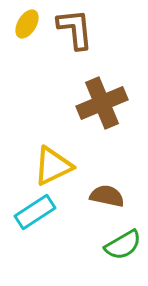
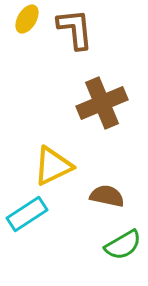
yellow ellipse: moved 5 px up
cyan rectangle: moved 8 px left, 2 px down
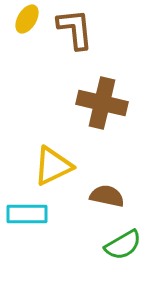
brown cross: rotated 36 degrees clockwise
cyan rectangle: rotated 33 degrees clockwise
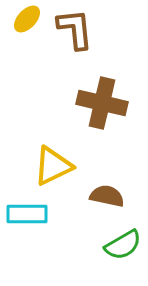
yellow ellipse: rotated 12 degrees clockwise
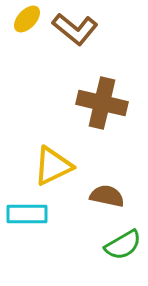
brown L-shape: rotated 135 degrees clockwise
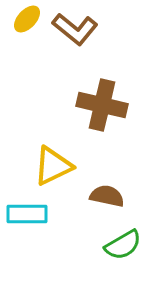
brown cross: moved 2 px down
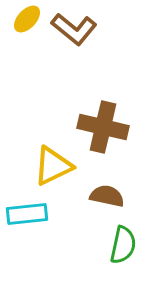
brown L-shape: moved 1 px left
brown cross: moved 1 px right, 22 px down
cyan rectangle: rotated 6 degrees counterclockwise
green semicircle: rotated 48 degrees counterclockwise
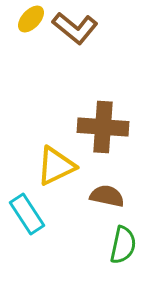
yellow ellipse: moved 4 px right
brown L-shape: moved 1 px right, 1 px up
brown cross: rotated 9 degrees counterclockwise
yellow triangle: moved 3 px right
cyan rectangle: rotated 63 degrees clockwise
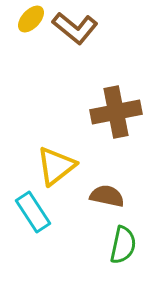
brown cross: moved 13 px right, 15 px up; rotated 15 degrees counterclockwise
yellow triangle: rotated 12 degrees counterclockwise
cyan rectangle: moved 6 px right, 2 px up
